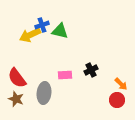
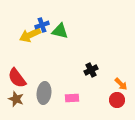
pink rectangle: moved 7 px right, 23 px down
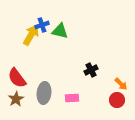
yellow arrow: moved 1 px right; rotated 145 degrees clockwise
brown star: rotated 21 degrees clockwise
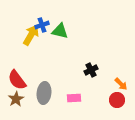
red semicircle: moved 2 px down
pink rectangle: moved 2 px right
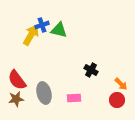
green triangle: moved 1 px left, 1 px up
black cross: rotated 32 degrees counterclockwise
gray ellipse: rotated 20 degrees counterclockwise
brown star: rotated 21 degrees clockwise
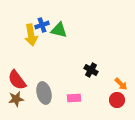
yellow arrow: rotated 140 degrees clockwise
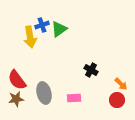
green triangle: moved 1 px up; rotated 48 degrees counterclockwise
yellow arrow: moved 1 px left, 2 px down
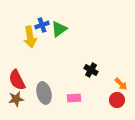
red semicircle: rotated 10 degrees clockwise
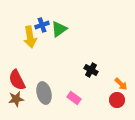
pink rectangle: rotated 40 degrees clockwise
